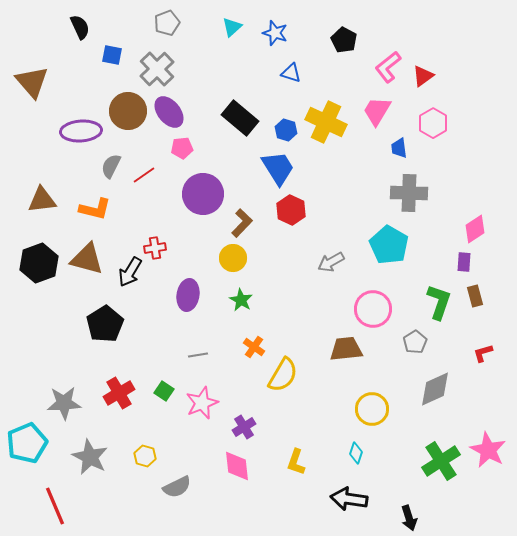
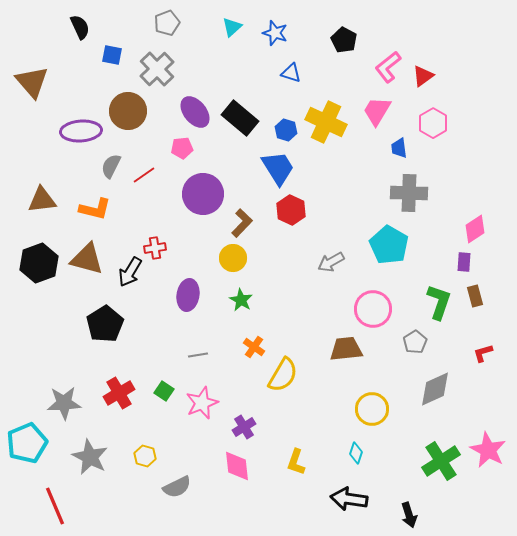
purple ellipse at (169, 112): moved 26 px right
black arrow at (409, 518): moved 3 px up
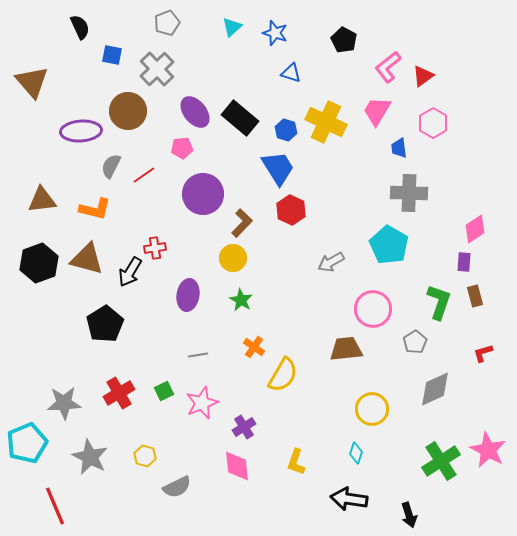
green square at (164, 391): rotated 30 degrees clockwise
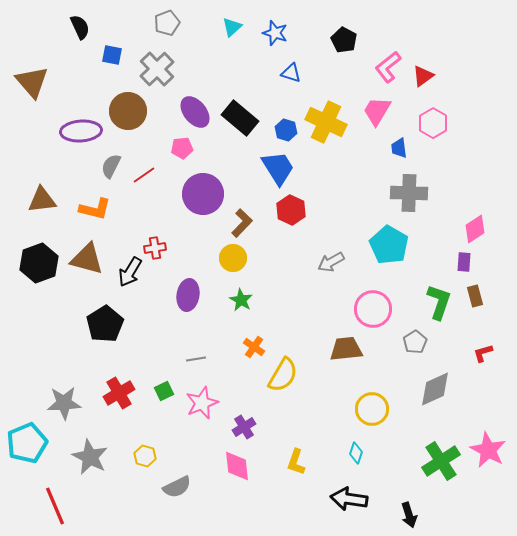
gray line at (198, 355): moved 2 px left, 4 px down
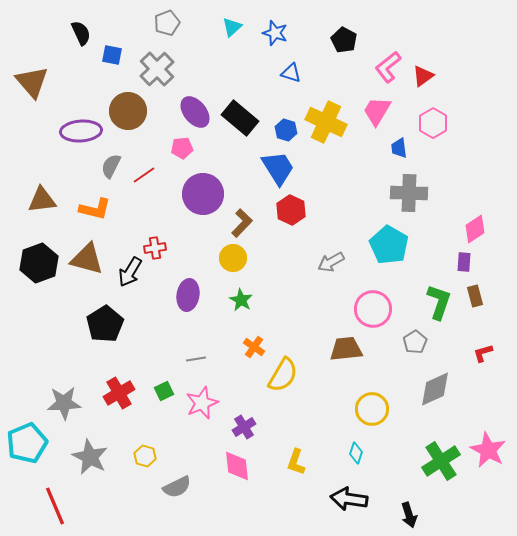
black semicircle at (80, 27): moved 1 px right, 6 px down
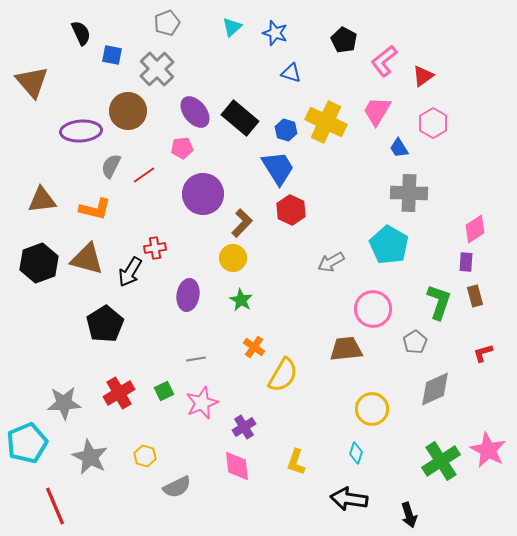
pink L-shape at (388, 67): moved 4 px left, 6 px up
blue trapezoid at (399, 148): rotated 25 degrees counterclockwise
purple rectangle at (464, 262): moved 2 px right
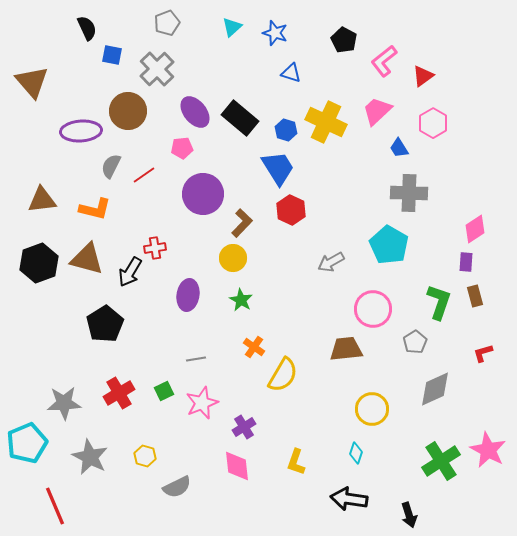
black semicircle at (81, 33): moved 6 px right, 5 px up
pink trapezoid at (377, 111): rotated 16 degrees clockwise
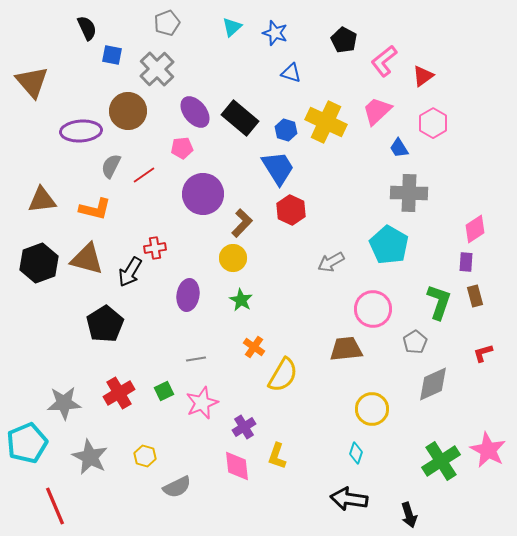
gray diamond at (435, 389): moved 2 px left, 5 px up
yellow L-shape at (296, 462): moved 19 px left, 6 px up
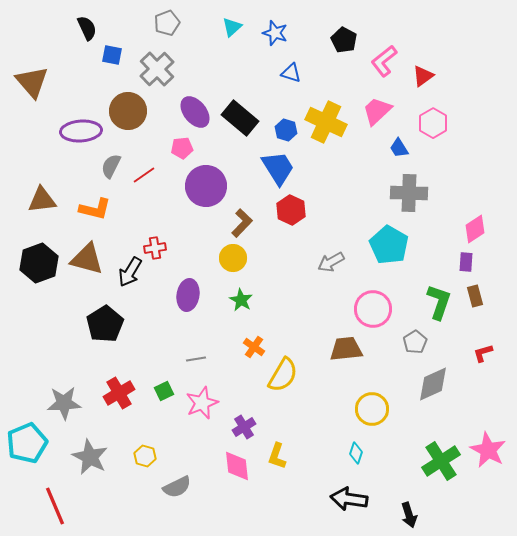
purple circle at (203, 194): moved 3 px right, 8 px up
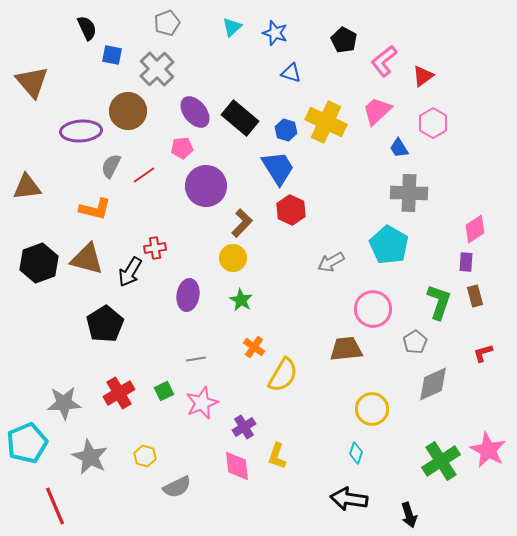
brown triangle at (42, 200): moved 15 px left, 13 px up
